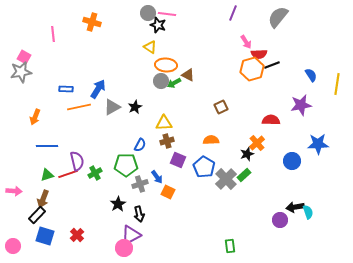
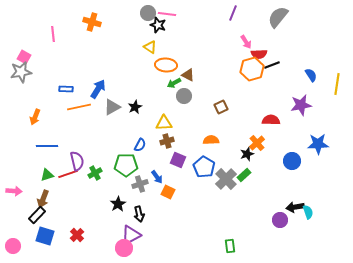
gray circle at (161, 81): moved 23 px right, 15 px down
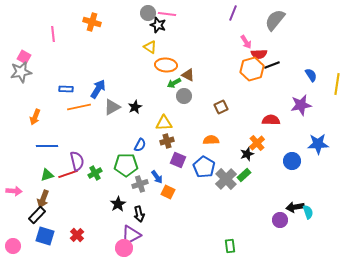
gray semicircle at (278, 17): moved 3 px left, 3 px down
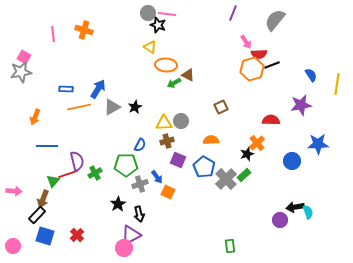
orange cross at (92, 22): moved 8 px left, 8 px down
gray circle at (184, 96): moved 3 px left, 25 px down
green triangle at (47, 175): moved 6 px right, 6 px down; rotated 32 degrees counterclockwise
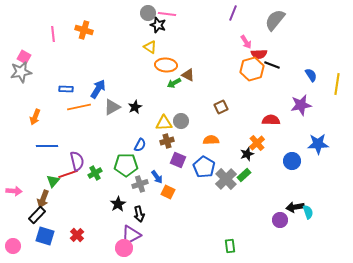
black line at (272, 65): rotated 42 degrees clockwise
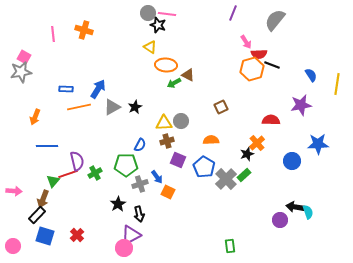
black arrow at (295, 207): rotated 18 degrees clockwise
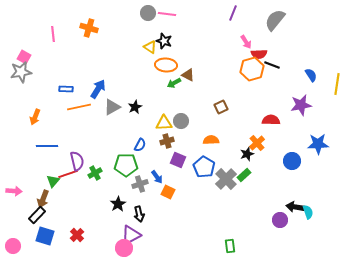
black star at (158, 25): moved 6 px right, 16 px down
orange cross at (84, 30): moved 5 px right, 2 px up
